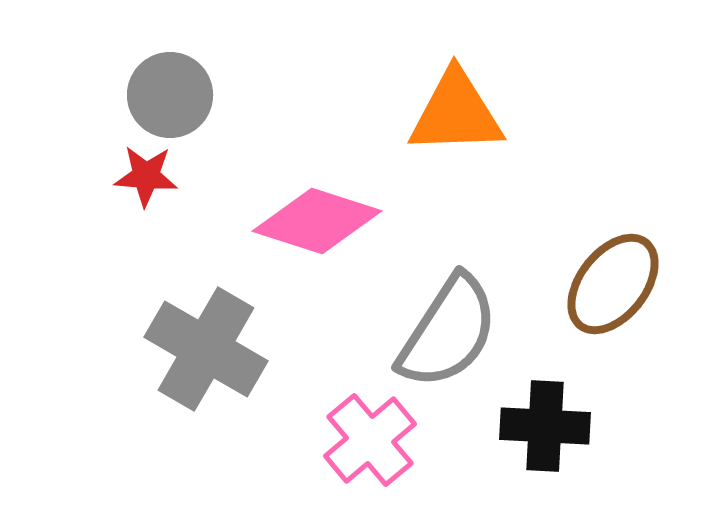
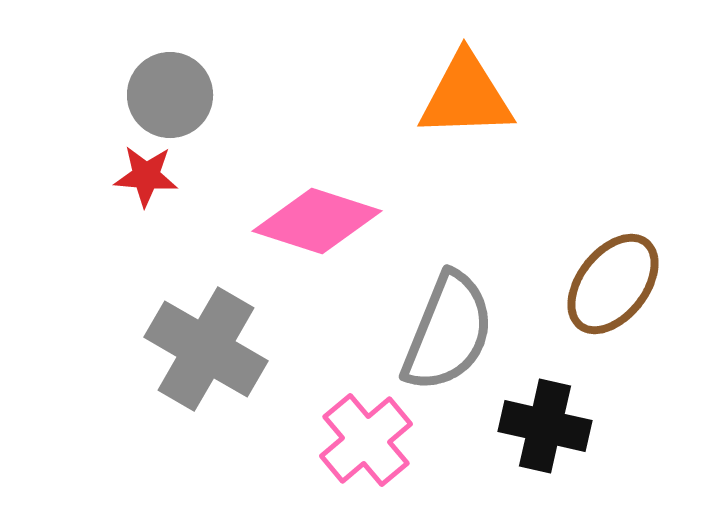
orange triangle: moved 10 px right, 17 px up
gray semicircle: rotated 11 degrees counterclockwise
black cross: rotated 10 degrees clockwise
pink cross: moved 4 px left
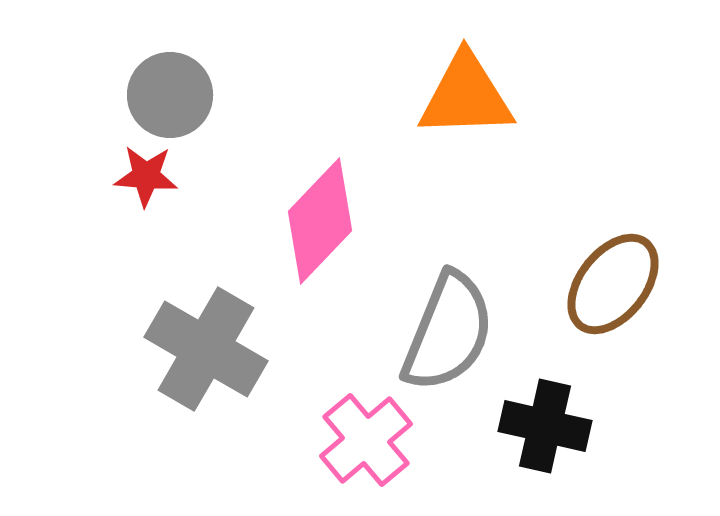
pink diamond: moved 3 px right; rotated 64 degrees counterclockwise
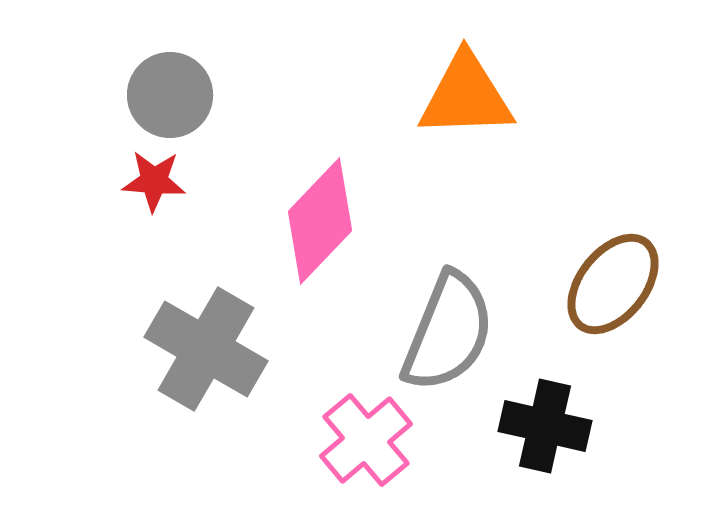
red star: moved 8 px right, 5 px down
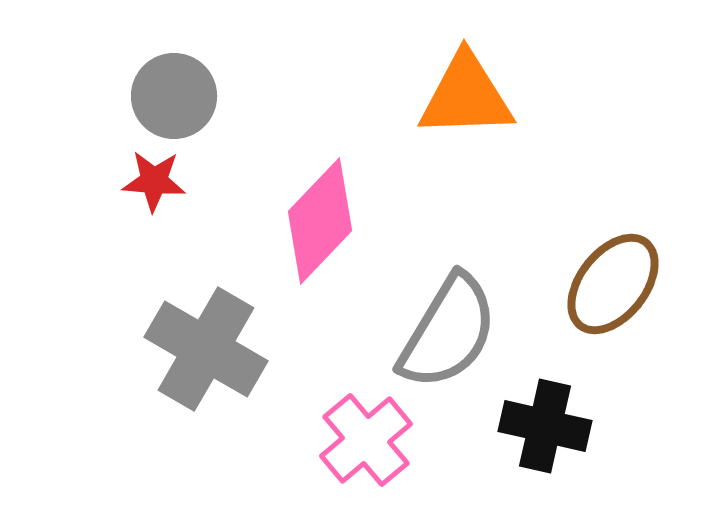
gray circle: moved 4 px right, 1 px down
gray semicircle: rotated 9 degrees clockwise
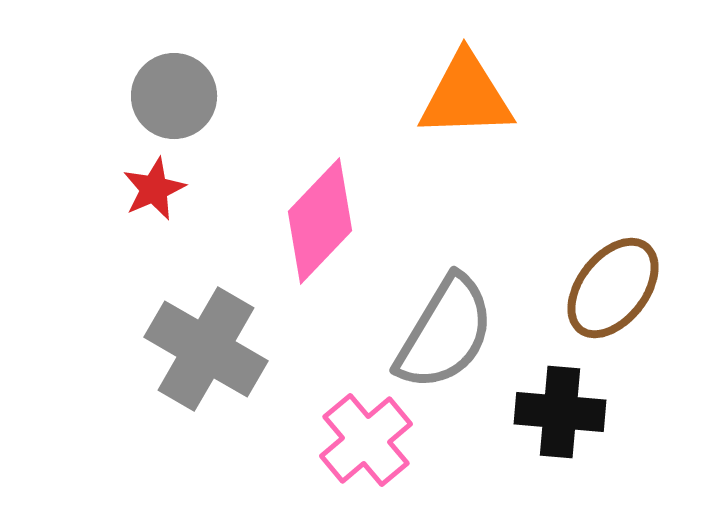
red star: moved 8 px down; rotated 28 degrees counterclockwise
brown ellipse: moved 4 px down
gray semicircle: moved 3 px left, 1 px down
black cross: moved 15 px right, 14 px up; rotated 8 degrees counterclockwise
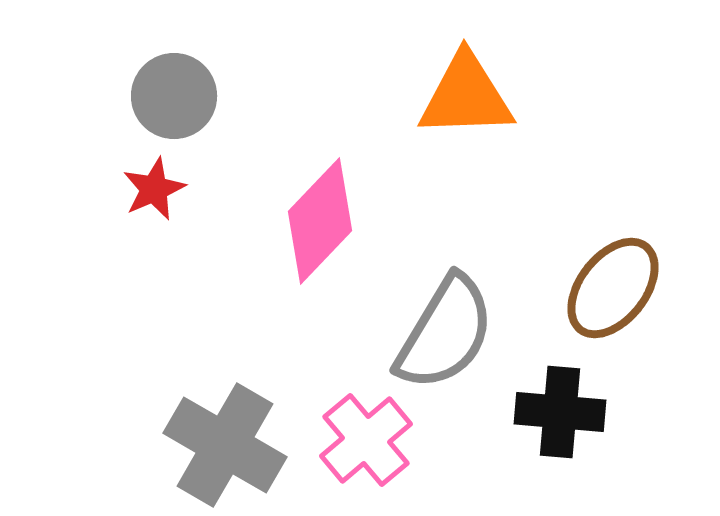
gray cross: moved 19 px right, 96 px down
